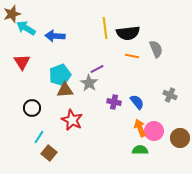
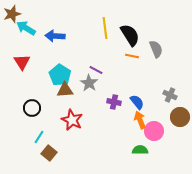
black semicircle: moved 2 px right, 2 px down; rotated 115 degrees counterclockwise
purple line: moved 1 px left, 1 px down; rotated 56 degrees clockwise
cyan pentagon: rotated 20 degrees counterclockwise
orange arrow: moved 8 px up
brown circle: moved 21 px up
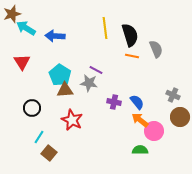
black semicircle: rotated 15 degrees clockwise
gray star: rotated 24 degrees counterclockwise
gray cross: moved 3 px right
orange arrow: rotated 30 degrees counterclockwise
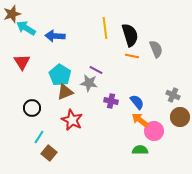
brown triangle: moved 2 px down; rotated 18 degrees counterclockwise
purple cross: moved 3 px left, 1 px up
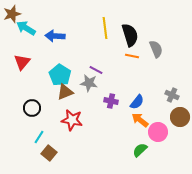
red triangle: rotated 12 degrees clockwise
gray cross: moved 1 px left
blue semicircle: rotated 77 degrees clockwise
red star: rotated 15 degrees counterclockwise
pink circle: moved 4 px right, 1 px down
green semicircle: rotated 42 degrees counterclockwise
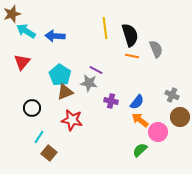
cyan arrow: moved 3 px down
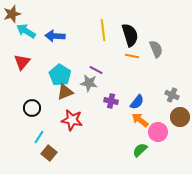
yellow line: moved 2 px left, 2 px down
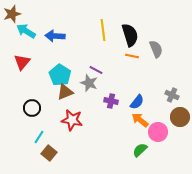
gray star: rotated 12 degrees clockwise
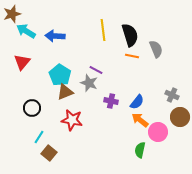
green semicircle: rotated 35 degrees counterclockwise
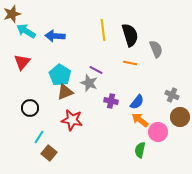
orange line: moved 2 px left, 7 px down
black circle: moved 2 px left
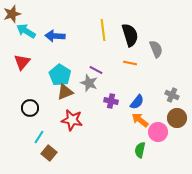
brown circle: moved 3 px left, 1 px down
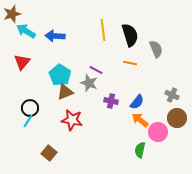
cyan line: moved 11 px left, 16 px up
